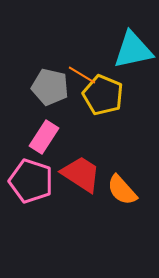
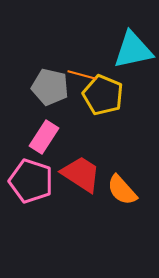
orange line: rotated 16 degrees counterclockwise
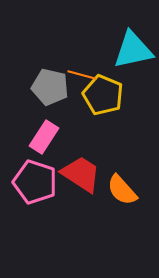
pink pentagon: moved 4 px right, 1 px down
